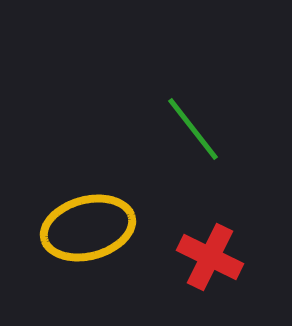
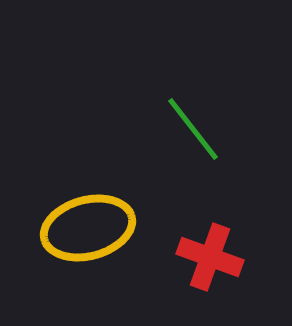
red cross: rotated 6 degrees counterclockwise
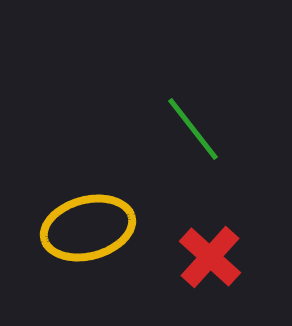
red cross: rotated 22 degrees clockwise
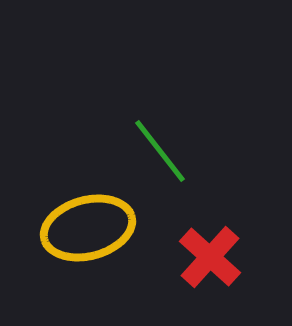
green line: moved 33 px left, 22 px down
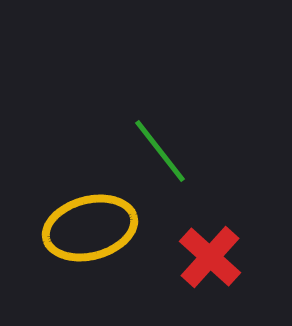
yellow ellipse: moved 2 px right
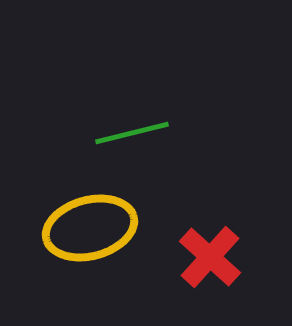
green line: moved 28 px left, 18 px up; rotated 66 degrees counterclockwise
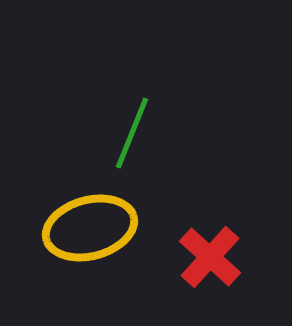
green line: rotated 54 degrees counterclockwise
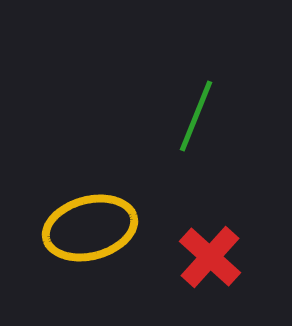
green line: moved 64 px right, 17 px up
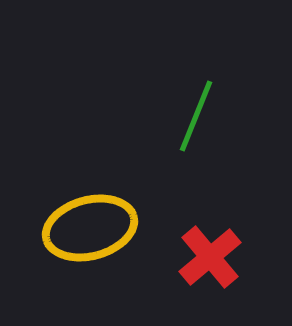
red cross: rotated 8 degrees clockwise
